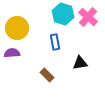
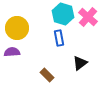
blue rectangle: moved 4 px right, 4 px up
purple semicircle: moved 1 px up
black triangle: rotated 28 degrees counterclockwise
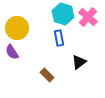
purple semicircle: rotated 119 degrees counterclockwise
black triangle: moved 1 px left, 1 px up
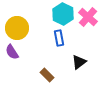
cyan hexagon: rotated 10 degrees clockwise
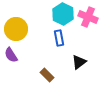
pink cross: rotated 18 degrees counterclockwise
yellow circle: moved 1 px left, 1 px down
purple semicircle: moved 1 px left, 3 px down
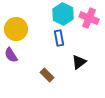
pink cross: moved 1 px right, 1 px down
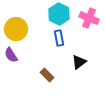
cyan hexagon: moved 4 px left
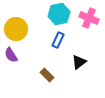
cyan hexagon: rotated 20 degrees clockwise
blue rectangle: moved 1 px left, 2 px down; rotated 35 degrees clockwise
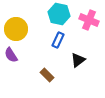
cyan hexagon: rotated 25 degrees clockwise
pink cross: moved 2 px down
black triangle: moved 1 px left, 2 px up
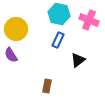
brown rectangle: moved 11 px down; rotated 56 degrees clockwise
